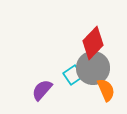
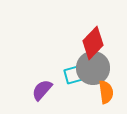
cyan square: rotated 18 degrees clockwise
orange semicircle: moved 2 px down; rotated 15 degrees clockwise
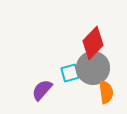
cyan square: moved 3 px left, 2 px up
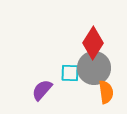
red diamond: rotated 12 degrees counterclockwise
gray circle: moved 1 px right
cyan square: rotated 18 degrees clockwise
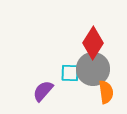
gray circle: moved 1 px left, 1 px down
purple semicircle: moved 1 px right, 1 px down
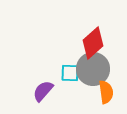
red diamond: rotated 16 degrees clockwise
